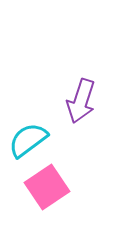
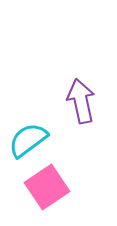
purple arrow: rotated 150 degrees clockwise
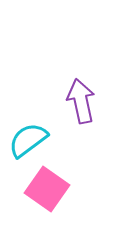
pink square: moved 2 px down; rotated 21 degrees counterclockwise
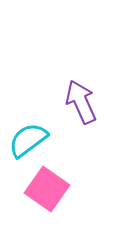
purple arrow: moved 1 px down; rotated 12 degrees counterclockwise
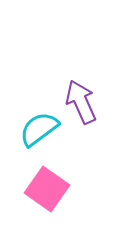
cyan semicircle: moved 11 px right, 11 px up
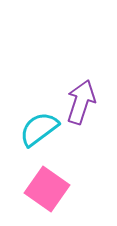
purple arrow: rotated 42 degrees clockwise
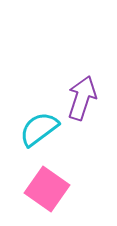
purple arrow: moved 1 px right, 4 px up
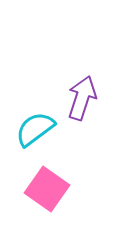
cyan semicircle: moved 4 px left
